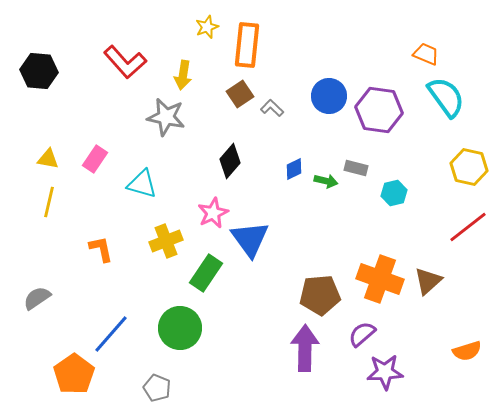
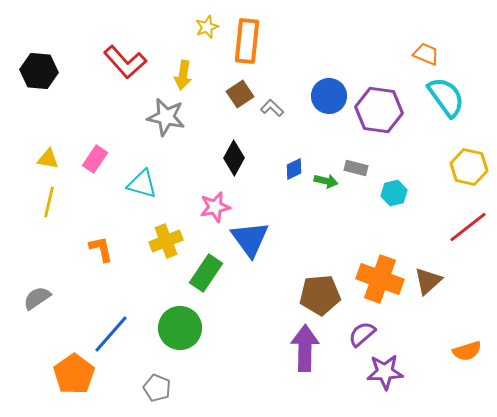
orange rectangle: moved 4 px up
black diamond: moved 4 px right, 3 px up; rotated 12 degrees counterclockwise
pink star: moved 2 px right, 6 px up; rotated 12 degrees clockwise
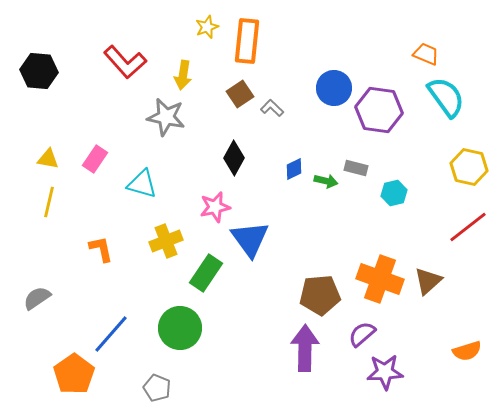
blue circle: moved 5 px right, 8 px up
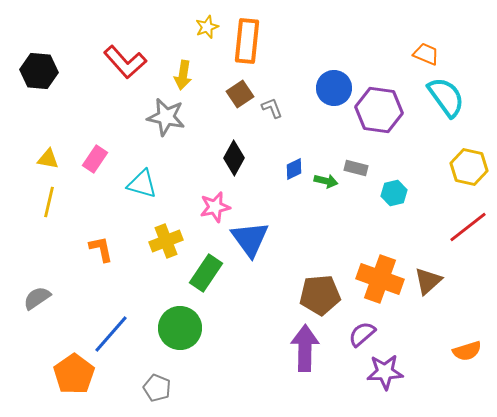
gray L-shape: rotated 25 degrees clockwise
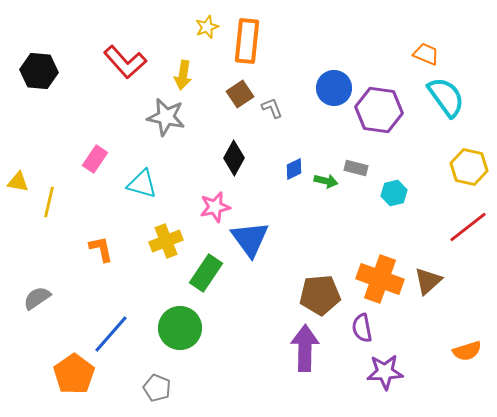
yellow triangle: moved 30 px left, 23 px down
purple semicircle: moved 6 px up; rotated 60 degrees counterclockwise
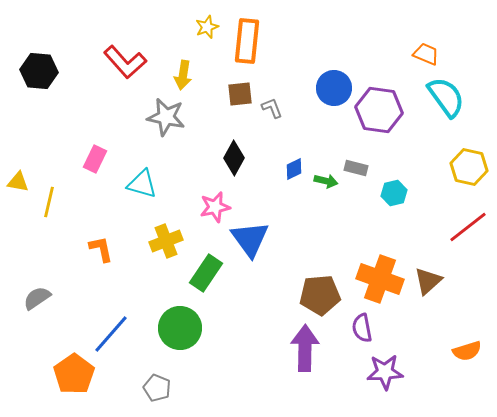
brown square: rotated 28 degrees clockwise
pink rectangle: rotated 8 degrees counterclockwise
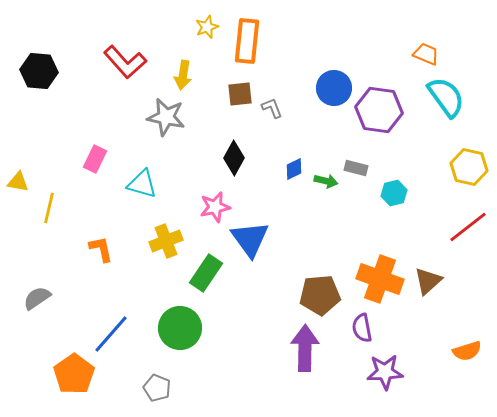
yellow line: moved 6 px down
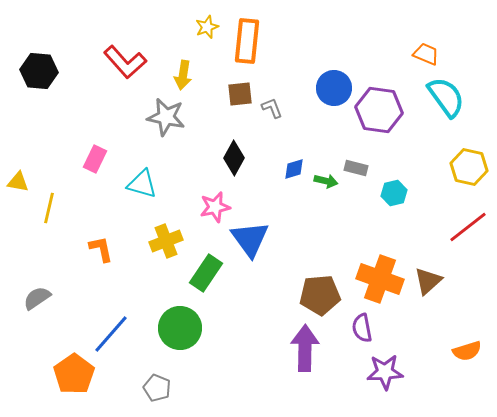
blue diamond: rotated 10 degrees clockwise
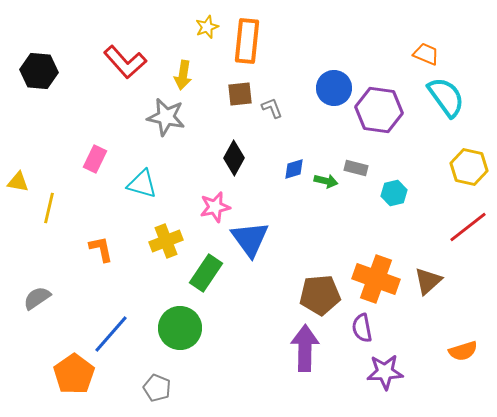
orange cross: moved 4 px left
orange semicircle: moved 4 px left
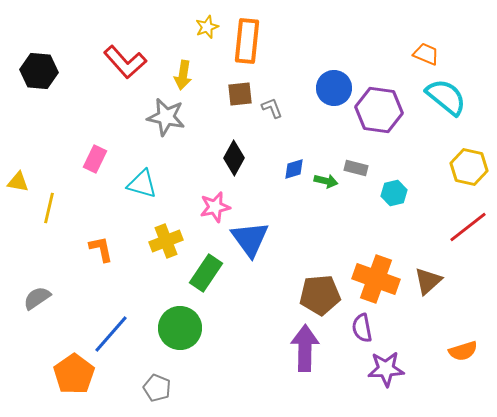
cyan semicircle: rotated 15 degrees counterclockwise
purple star: moved 1 px right, 3 px up
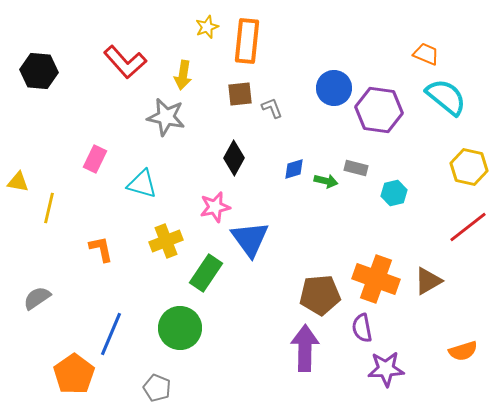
brown triangle: rotated 12 degrees clockwise
blue line: rotated 18 degrees counterclockwise
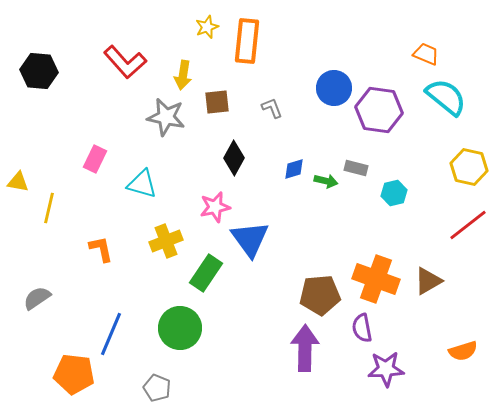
brown square: moved 23 px left, 8 px down
red line: moved 2 px up
orange pentagon: rotated 30 degrees counterclockwise
